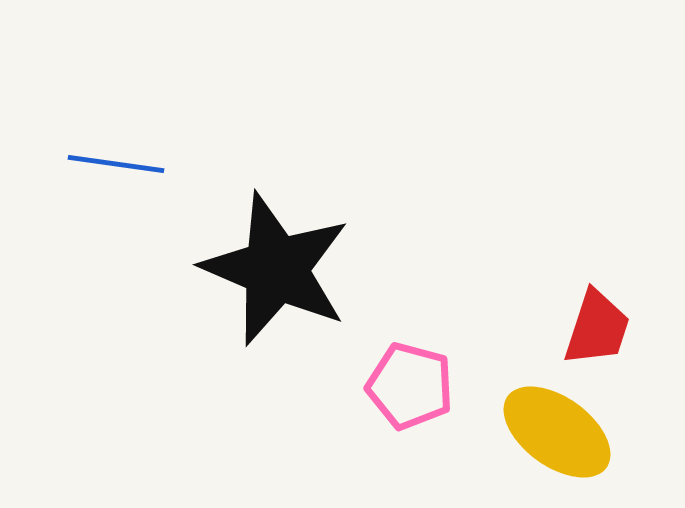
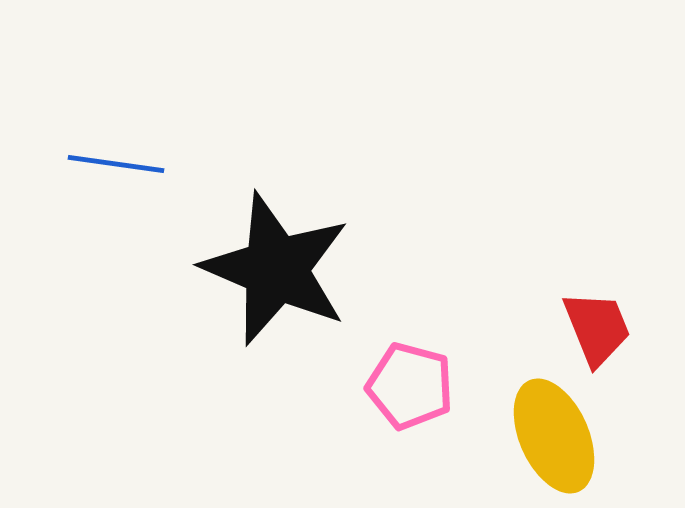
red trapezoid: rotated 40 degrees counterclockwise
yellow ellipse: moved 3 px left, 4 px down; rotated 30 degrees clockwise
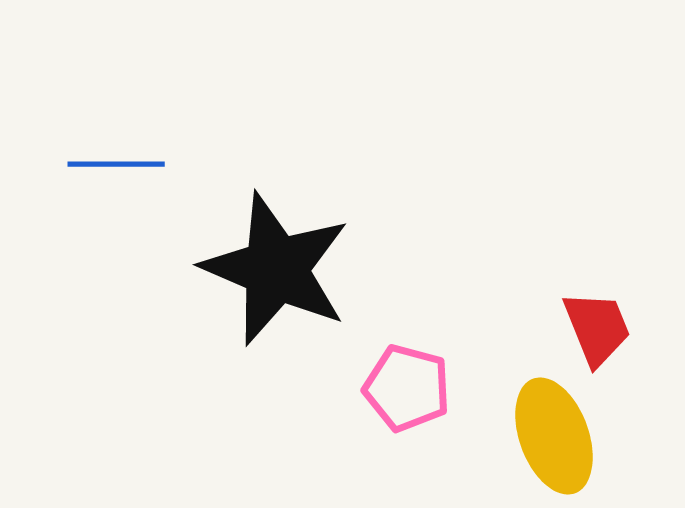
blue line: rotated 8 degrees counterclockwise
pink pentagon: moved 3 px left, 2 px down
yellow ellipse: rotated 4 degrees clockwise
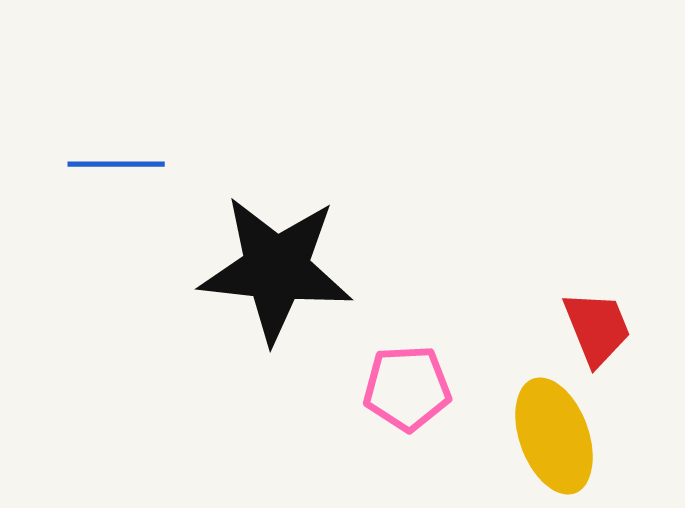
black star: rotated 17 degrees counterclockwise
pink pentagon: rotated 18 degrees counterclockwise
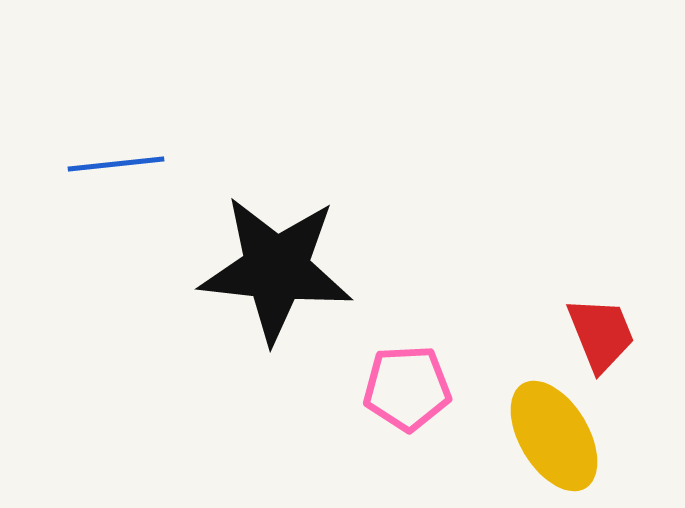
blue line: rotated 6 degrees counterclockwise
red trapezoid: moved 4 px right, 6 px down
yellow ellipse: rotated 11 degrees counterclockwise
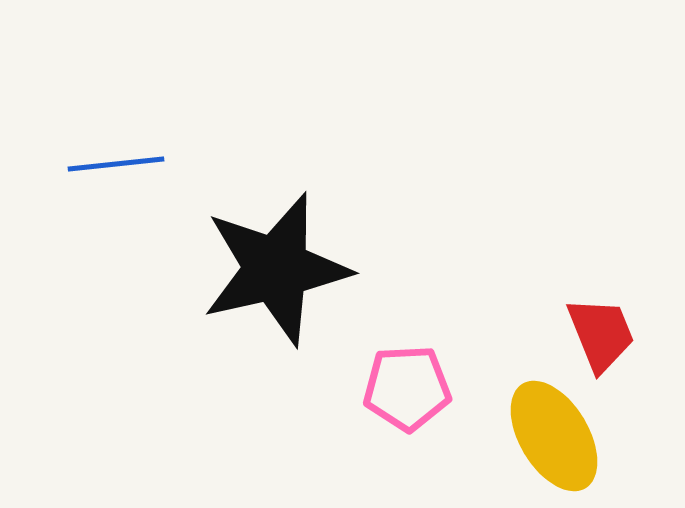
black star: rotated 19 degrees counterclockwise
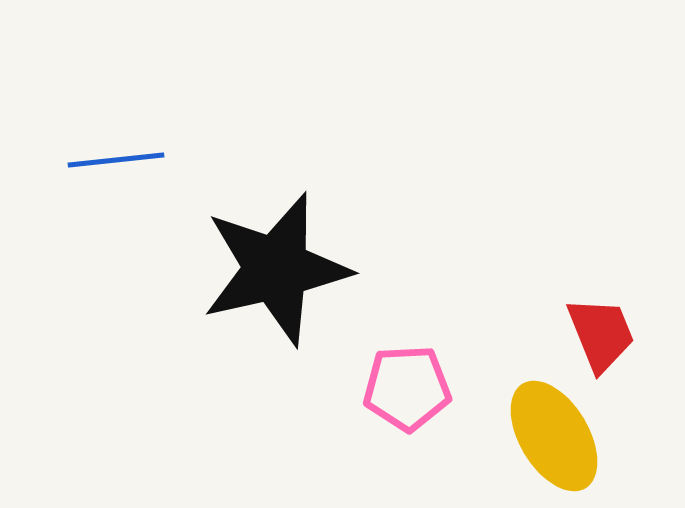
blue line: moved 4 px up
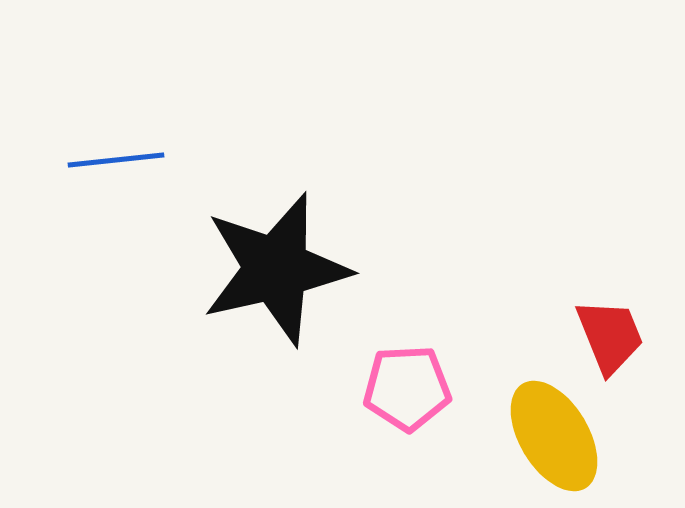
red trapezoid: moved 9 px right, 2 px down
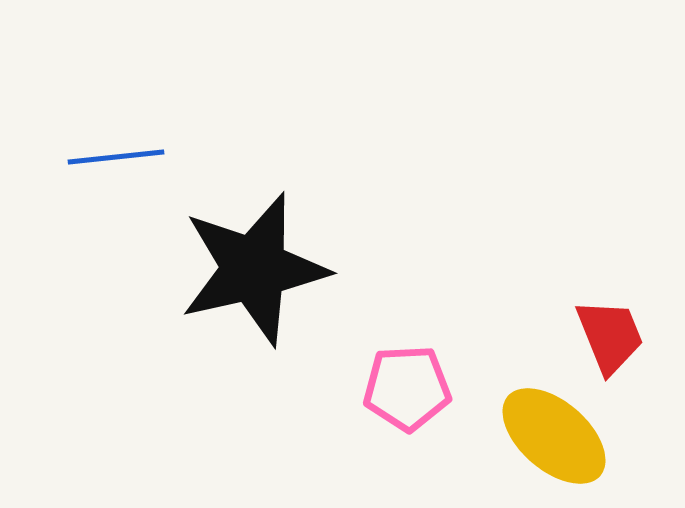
blue line: moved 3 px up
black star: moved 22 px left
yellow ellipse: rotated 18 degrees counterclockwise
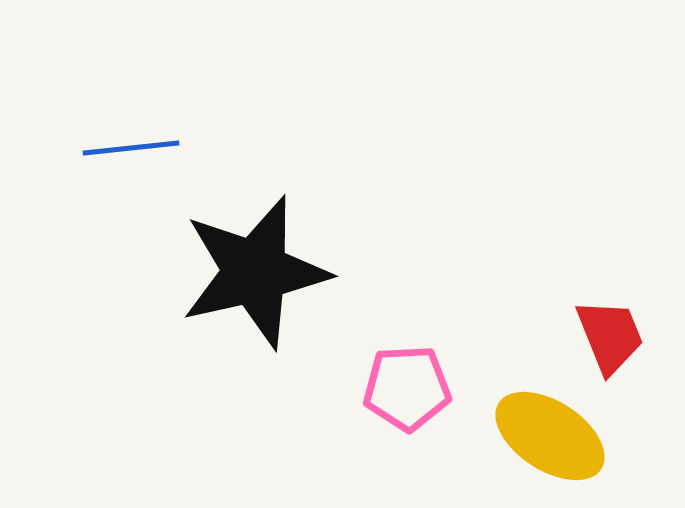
blue line: moved 15 px right, 9 px up
black star: moved 1 px right, 3 px down
yellow ellipse: moved 4 px left; rotated 8 degrees counterclockwise
